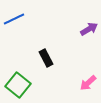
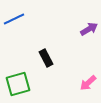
green square: moved 1 px up; rotated 35 degrees clockwise
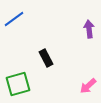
blue line: rotated 10 degrees counterclockwise
purple arrow: rotated 66 degrees counterclockwise
pink arrow: moved 3 px down
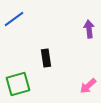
black rectangle: rotated 18 degrees clockwise
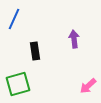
blue line: rotated 30 degrees counterclockwise
purple arrow: moved 15 px left, 10 px down
black rectangle: moved 11 px left, 7 px up
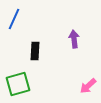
black rectangle: rotated 12 degrees clockwise
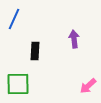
green square: rotated 15 degrees clockwise
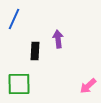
purple arrow: moved 16 px left
green square: moved 1 px right
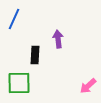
black rectangle: moved 4 px down
green square: moved 1 px up
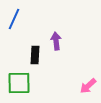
purple arrow: moved 2 px left, 2 px down
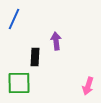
black rectangle: moved 2 px down
pink arrow: rotated 30 degrees counterclockwise
